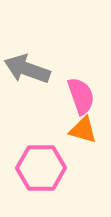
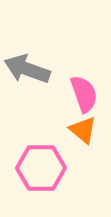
pink semicircle: moved 3 px right, 2 px up
orange triangle: rotated 24 degrees clockwise
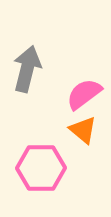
gray arrow: rotated 84 degrees clockwise
pink semicircle: rotated 108 degrees counterclockwise
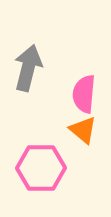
gray arrow: moved 1 px right, 1 px up
pink semicircle: rotated 48 degrees counterclockwise
